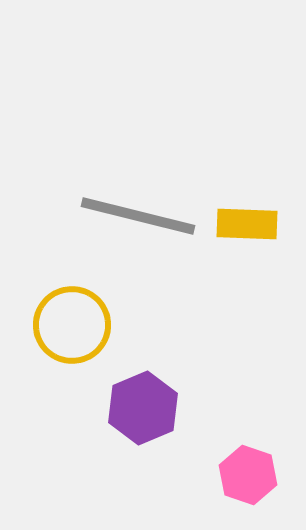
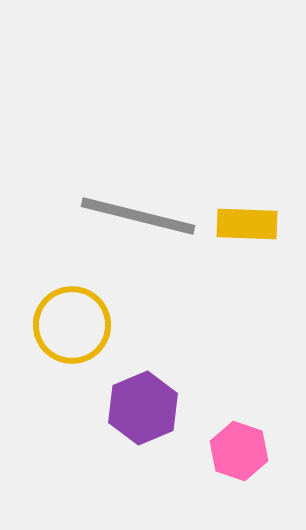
pink hexagon: moved 9 px left, 24 px up
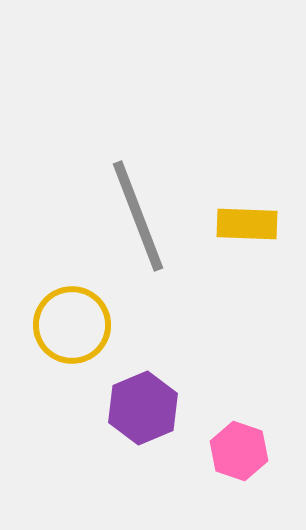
gray line: rotated 55 degrees clockwise
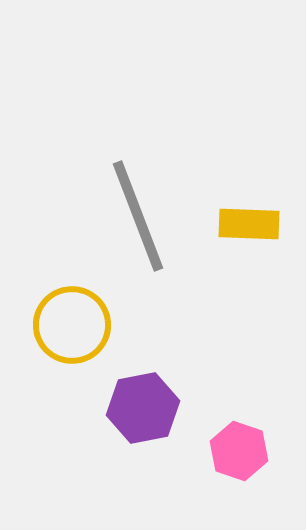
yellow rectangle: moved 2 px right
purple hexagon: rotated 12 degrees clockwise
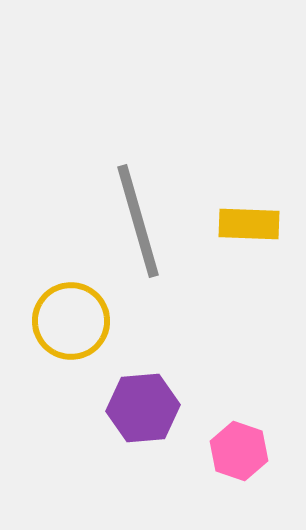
gray line: moved 5 px down; rotated 5 degrees clockwise
yellow circle: moved 1 px left, 4 px up
purple hexagon: rotated 6 degrees clockwise
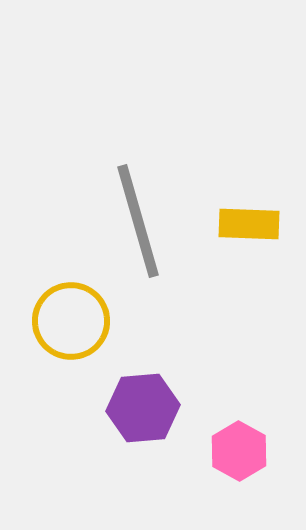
pink hexagon: rotated 10 degrees clockwise
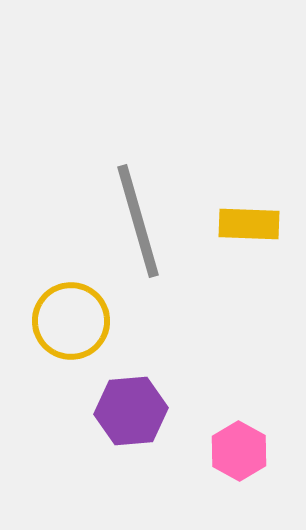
purple hexagon: moved 12 px left, 3 px down
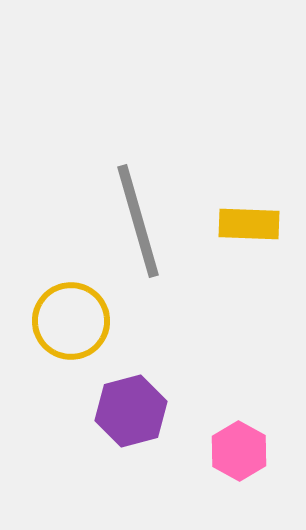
purple hexagon: rotated 10 degrees counterclockwise
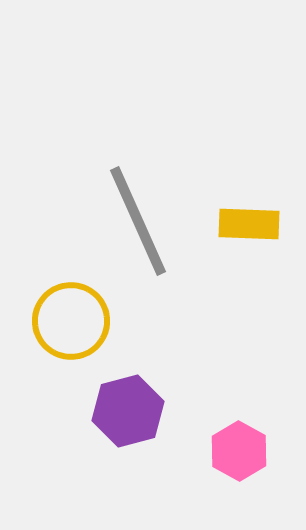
gray line: rotated 8 degrees counterclockwise
purple hexagon: moved 3 px left
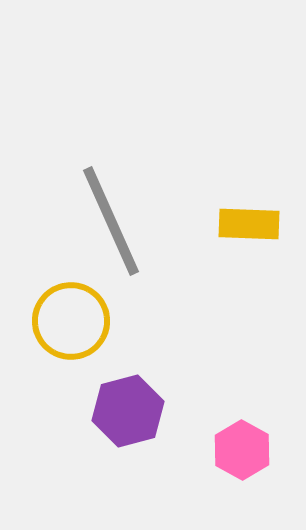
gray line: moved 27 px left
pink hexagon: moved 3 px right, 1 px up
